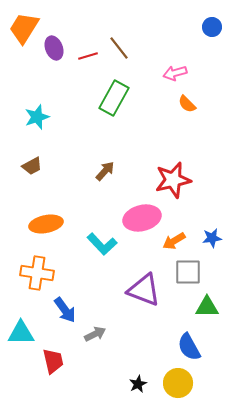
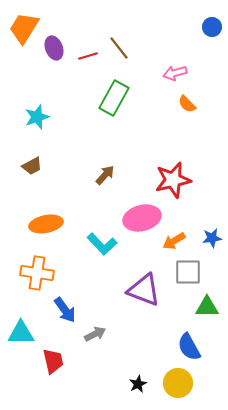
brown arrow: moved 4 px down
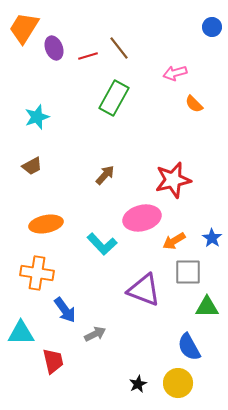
orange semicircle: moved 7 px right
blue star: rotated 30 degrees counterclockwise
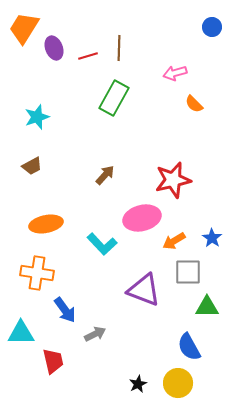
brown line: rotated 40 degrees clockwise
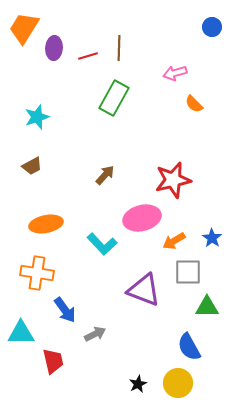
purple ellipse: rotated 25 degrees clockwise
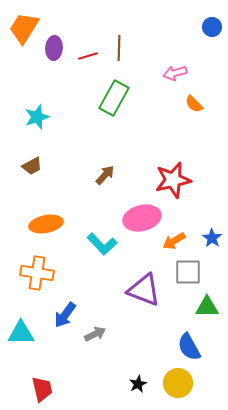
blue arrow: moved 5 px down; rotated 72 degrees clockwise
red trapezoid: moved 11 px left, 28 px down
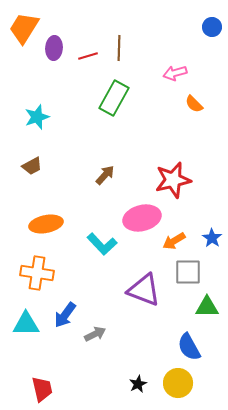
cyan triangle: moved 5 px right, 9 px up
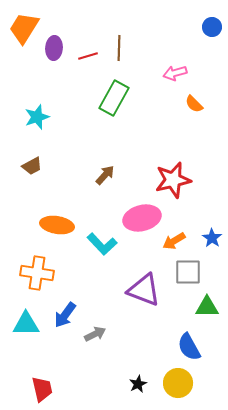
orange ellipse: moved 11 px right, 1 px down; rotated 20 degrees clockwise
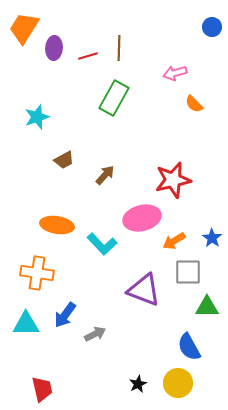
brown trapezoid: moved 32 px right, 6 px up
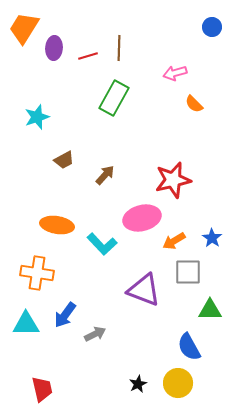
green triangle: moved 3 px right, 3 px down
